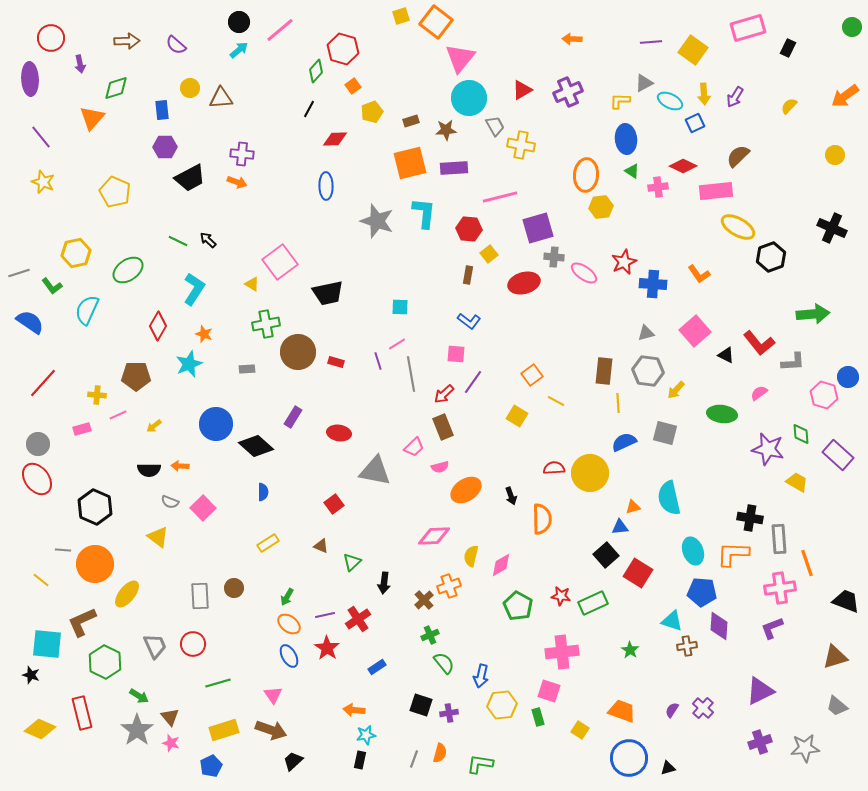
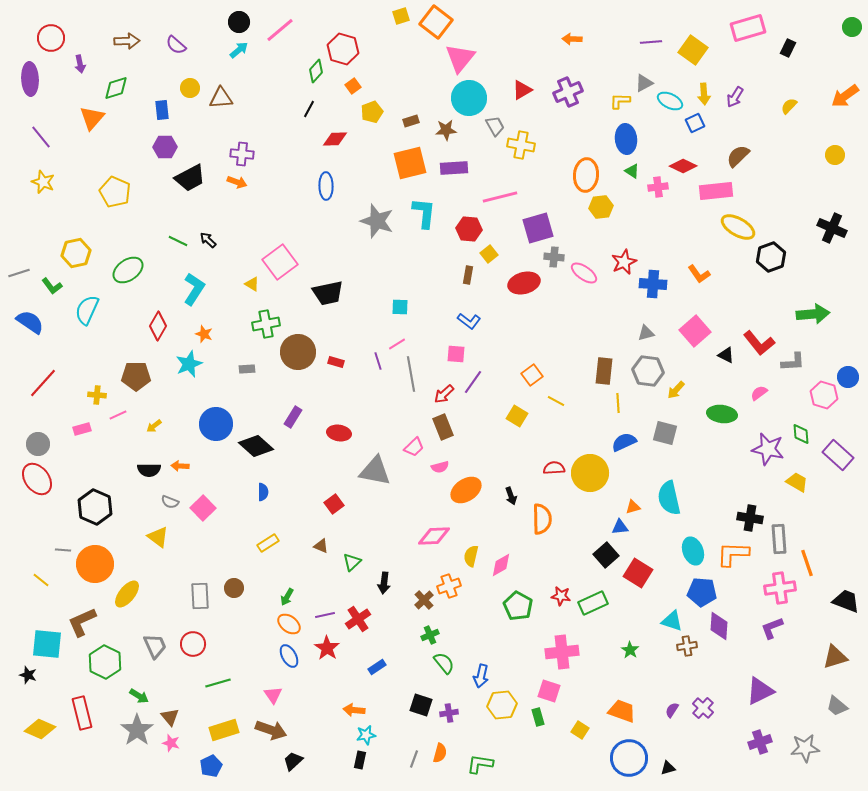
black star at (31, 675): moved 3 px left
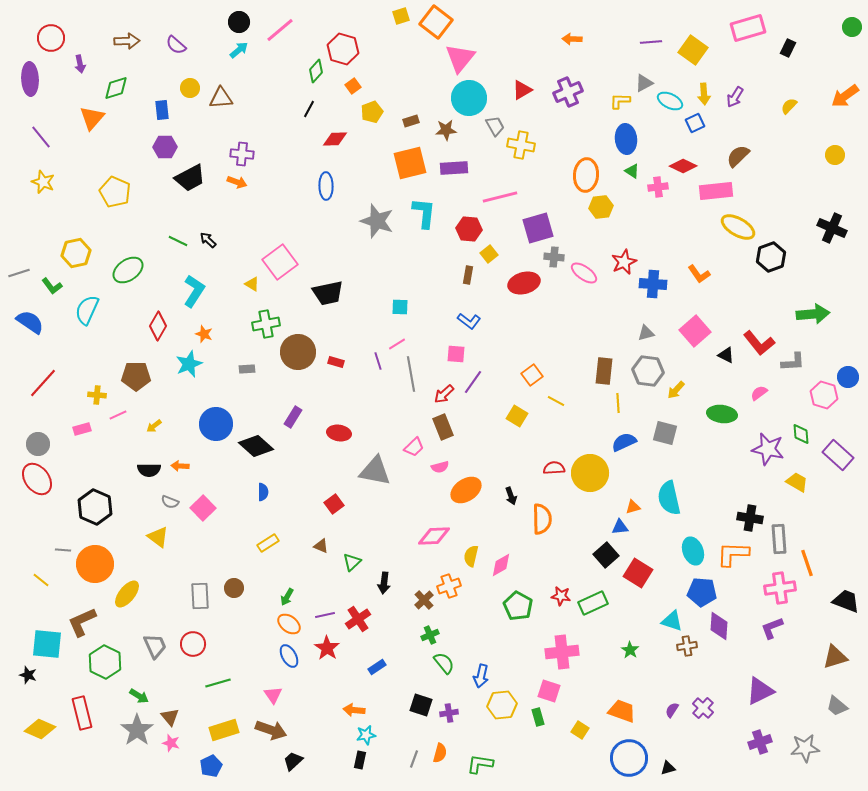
cyan L-shape at (194, 289): moved 2 px down
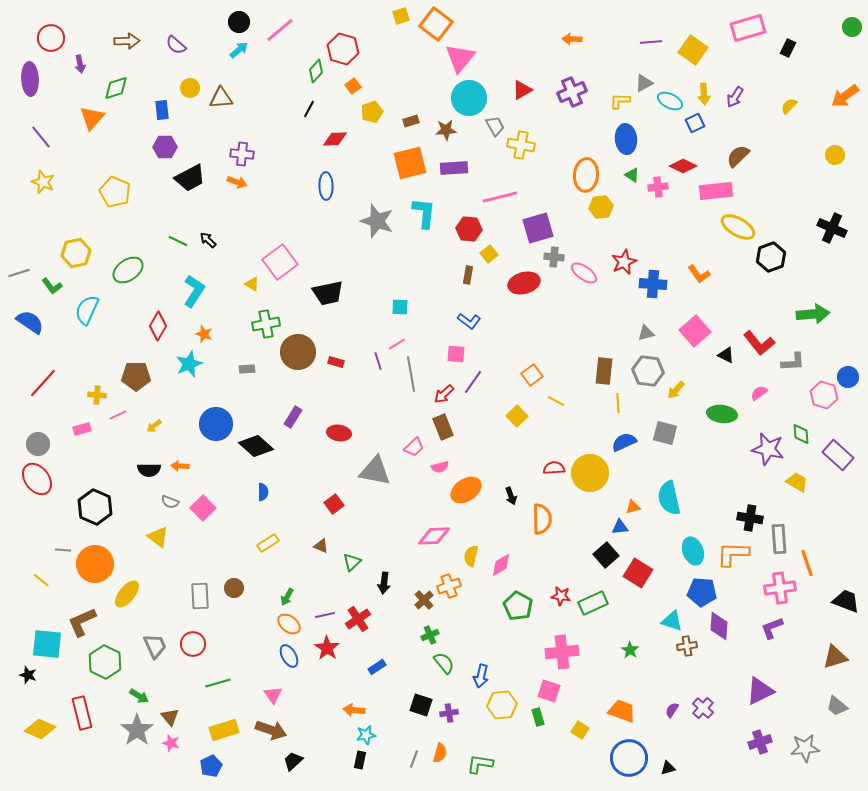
orange square at (436, 22): moved 2 px down
purple cross at (568, 92): moved 4 px right
green triangle at (632, 171): moved 4 px down
yellow square at (517, 416): rotated 15 degrees clockwise
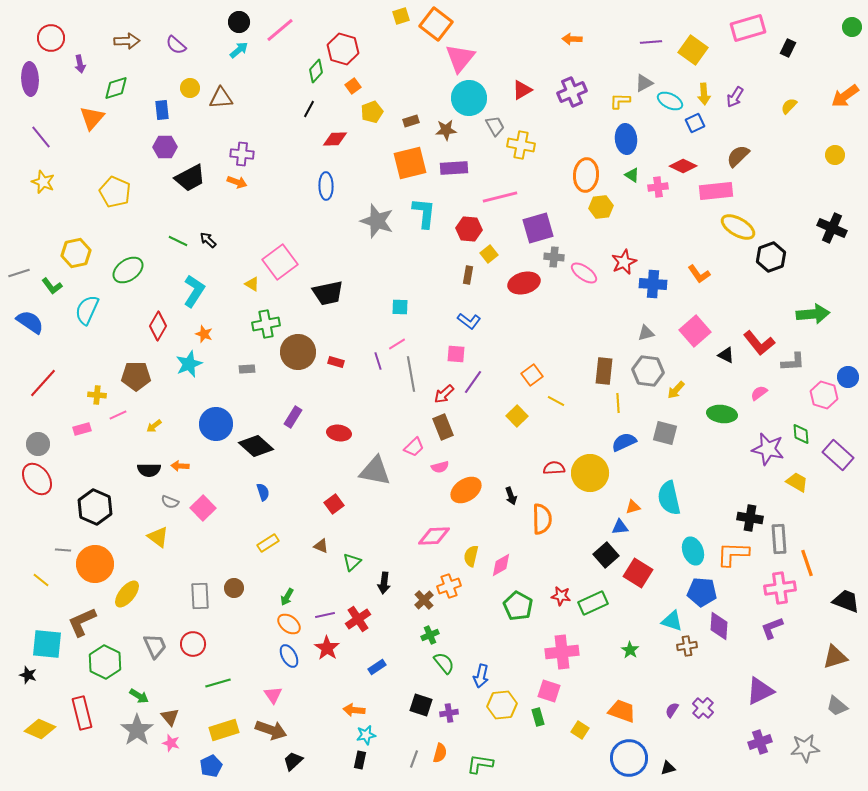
blue semicircle at (263, 492): rotated 18 degrees counterclockwise
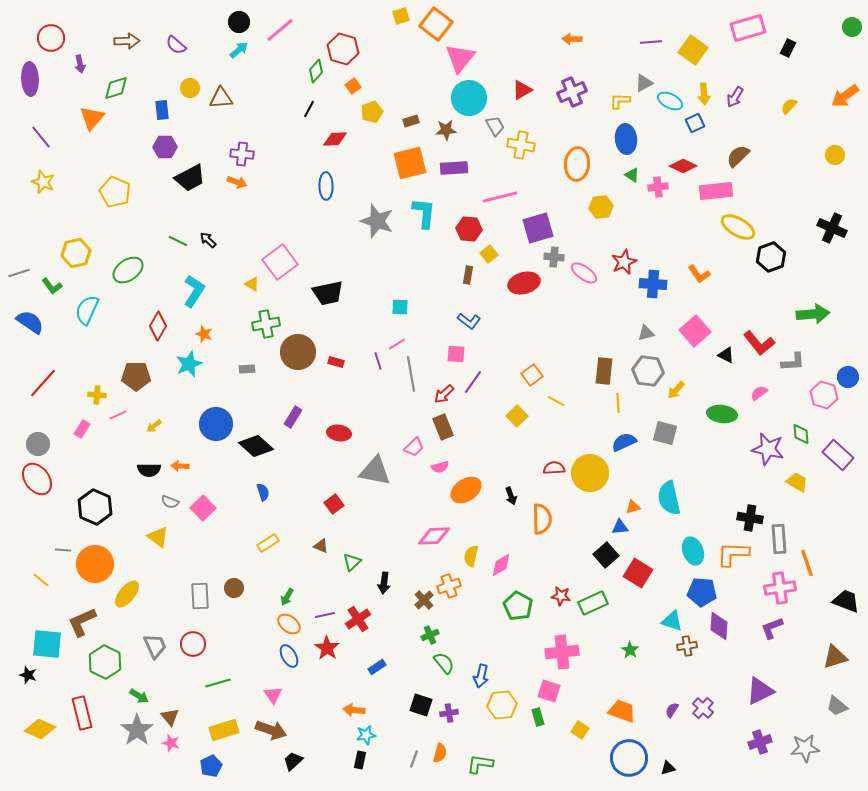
orange ellipse at (586, 175): moved 9 px left, 11 px up
pink rectangle at (82, 429): rotated 42 degrees counterclockwise
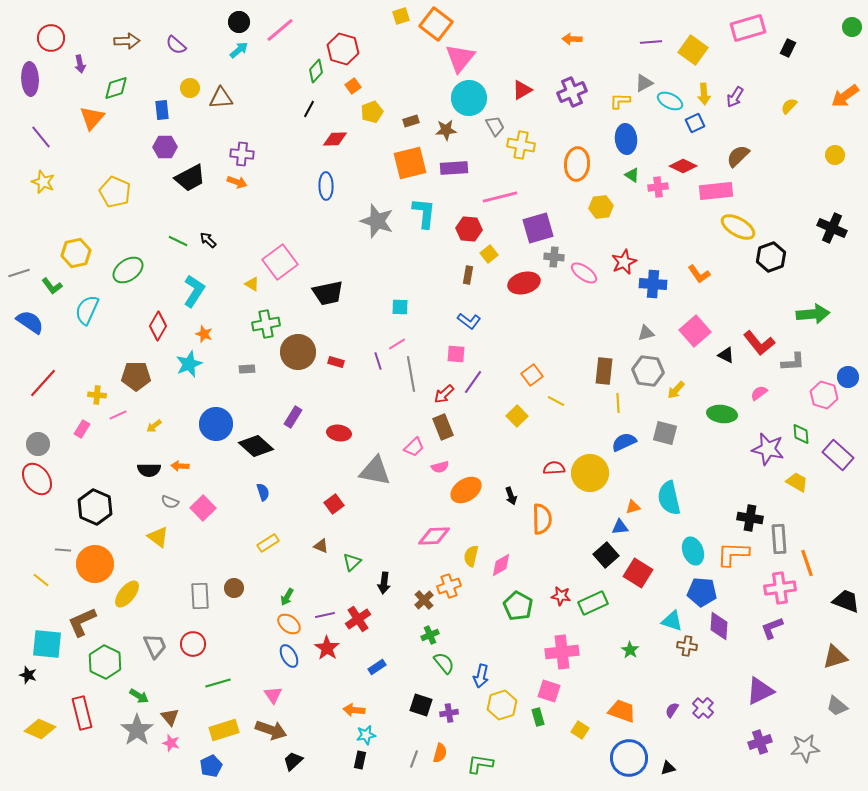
brown cross at (687, 646): rotated 18 degrees clockwise
yellow hexagon at (502, 705): rotated 12 degrees counterclockwise
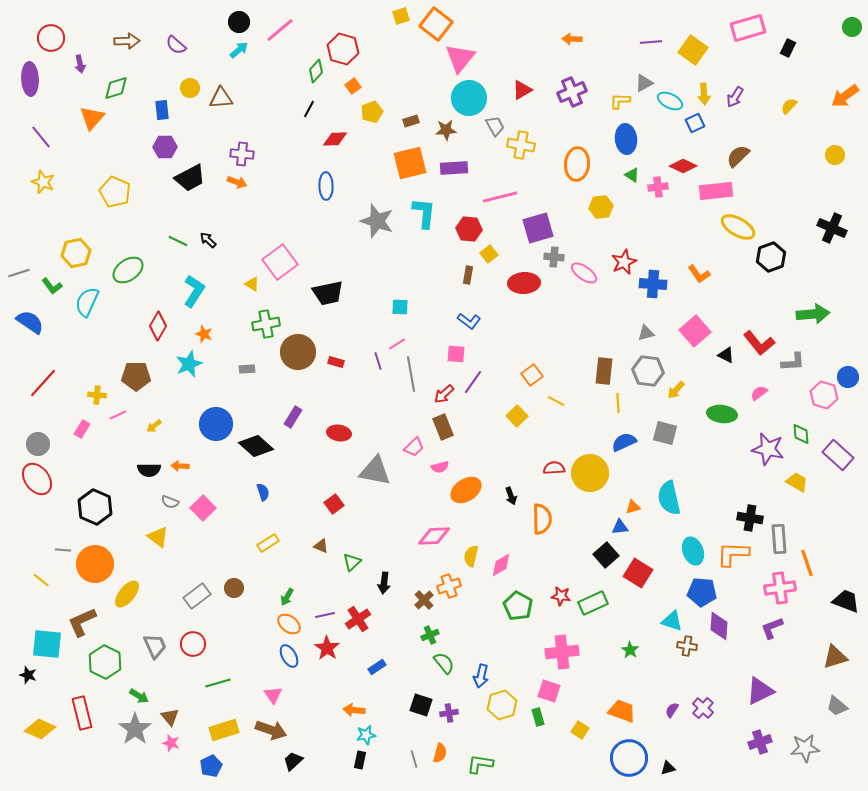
red ellipse at (524, 283): rotated 12 degrees clockwise
cyan semicircle at (87, 310): moved 8 px up
gray rectangle at (200, 596): moved 3 px left; rotated 56 degrees clockwise
gray star at (137, 730): moved 2 px left, 1 px up
gray line at (414, 759): rotated 36 degrees counterclockwise
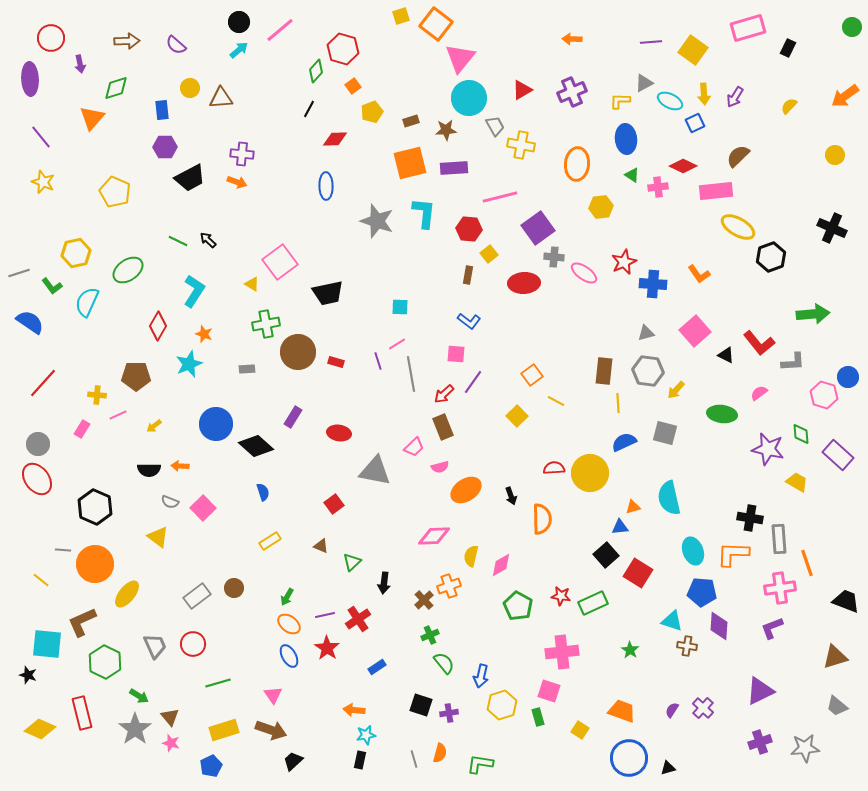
purple square at (538, 228): rotated 20 degrees counterclockwise
yellow rectangle at (268, 543): moved 2 px right, 2 px up
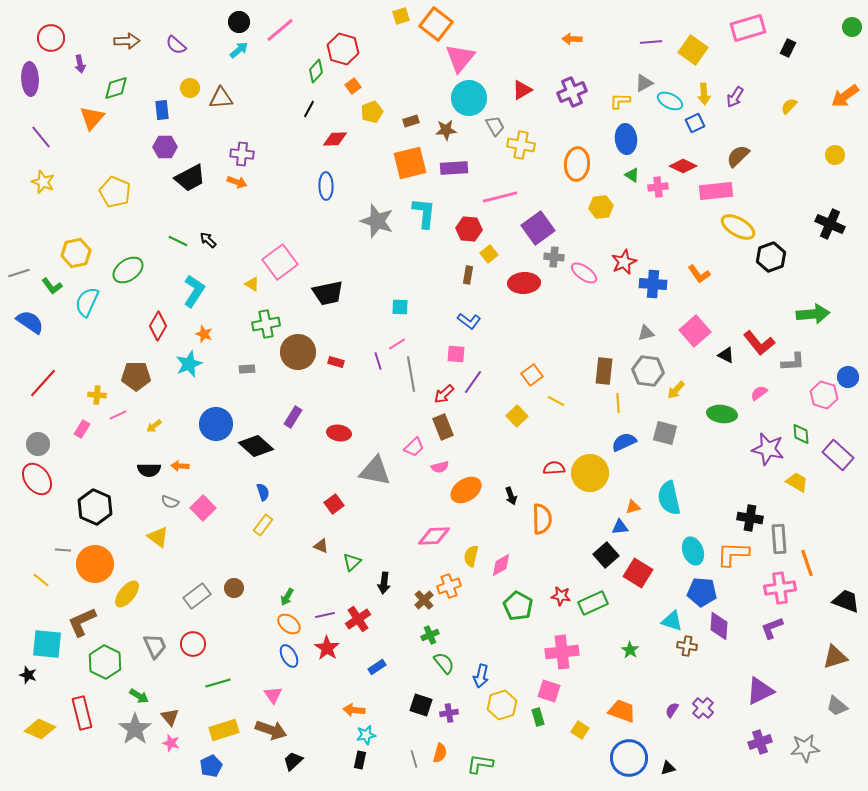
black cross at (832, 228): moved 2 px left, 4 px up
yellow rectangle at (270, 541): moved 7 px left, 16 px up; rotated 20 degrees counterclockwise
